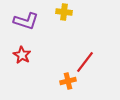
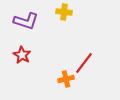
red line: moved 1 px left, 1 px down
orange cross: moved 2 px left, 2 px up
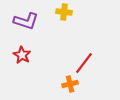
orange cross: moved 4 px right, 5 px down
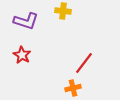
yellow cross: moved 1 px left, 1 px up
orange cross: moved 3 px right, 4 px down
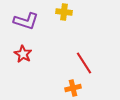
yellow cross: moved 1 px right, 1 px down
red star: moved 1 px right, 1 px up
red line: rotated 70 degrees counterclockwise
